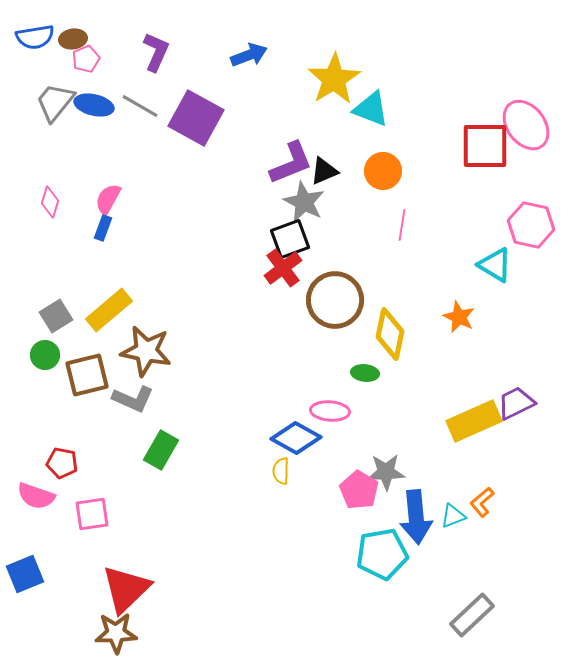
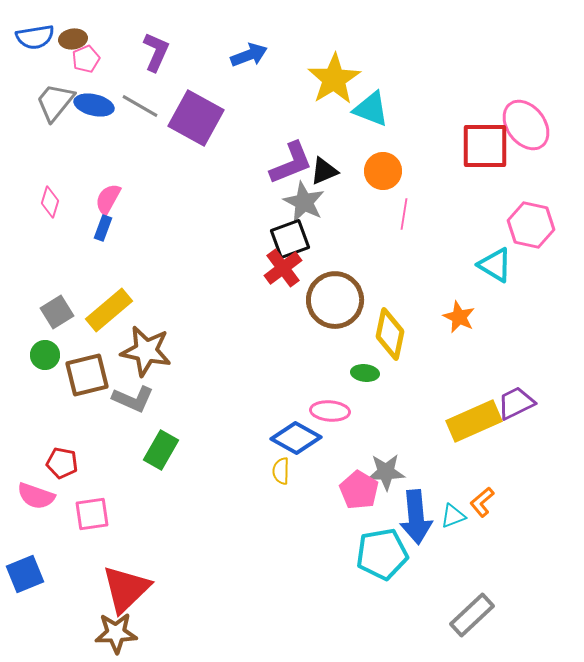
pink line at (402, 225): moved 2 px right, 11 px up
gray square at (56, 316): moved 1 px right, 4 px up
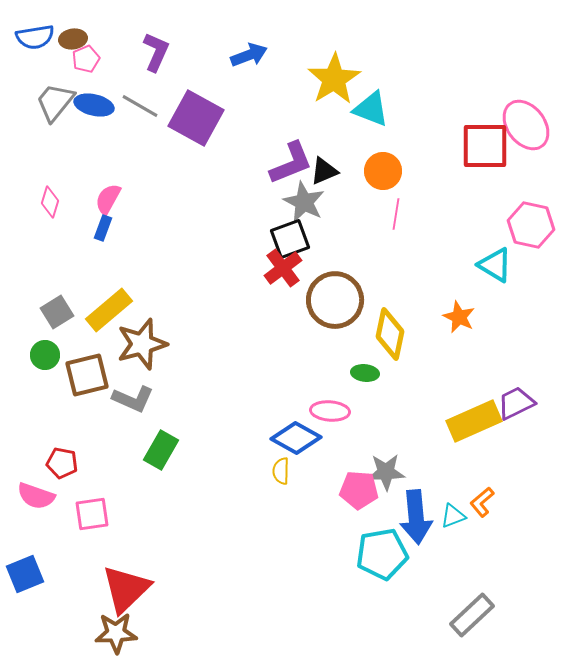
pink line at (404, 214): moved 8 px left
brown star at (146, 351): moved 4 px left, 7 px up; rotated 27 degrees counterclockwise
pink pentagon at (359, 490): rotated 27 degrees counterclockwise
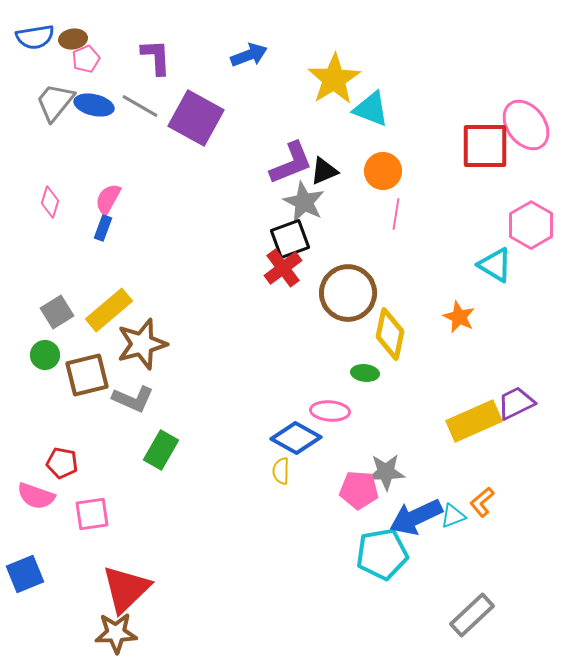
purple L-shape at (156, 52): moved 5 px down; rotated 27 degrees counterclockwise
pink hexagon at (531, 225): rotated 18 degrees clockwise
brown circle at (335, 300): moved 13 px right, 7 px up
blue arrow at (416, 517): rotated 70 degrees clockwise
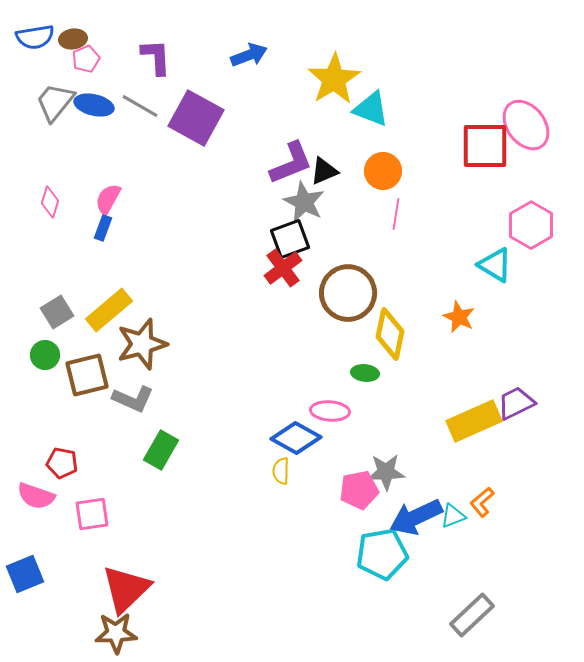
pink pentagon at (359, 490): rotated 15 degrees counterclockwise
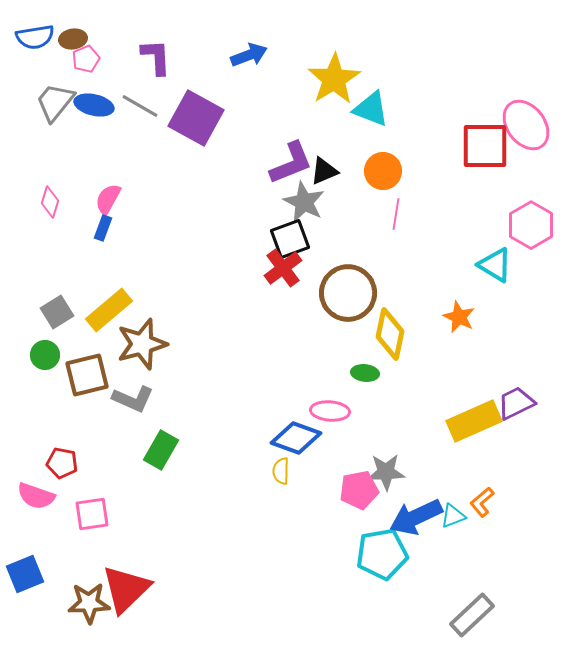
blue diamond at (296, 438): rotated 9 degrees counterclockwise
brown star at (116, 633): moved 27 px left, 30 px up
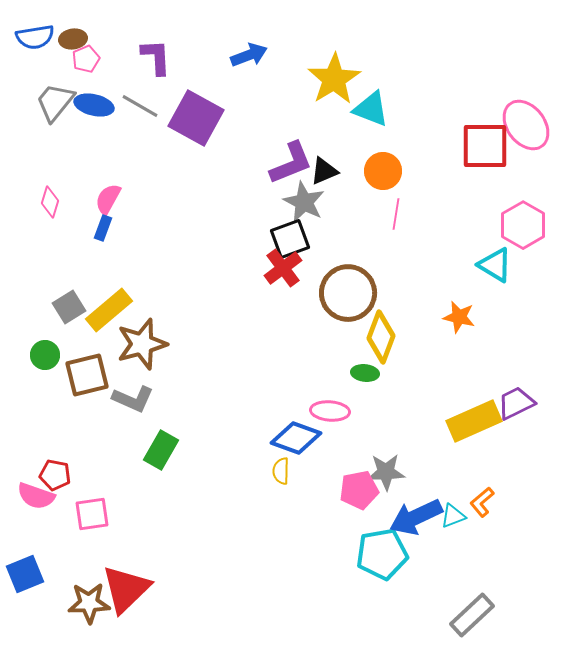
pink hexagon at (531, 225): moved 8 px left
gray square at (57, 312): moved 12 px right, 5 px up
orange star at (459, 317): rotated 12 degrees counterclockwise
yellow diamond at (390, 334): moved 9 px left, 3 px down; rotated 9 degrees clockwise
red pentagon at (62, 463): moved 7 px left, 12 px down
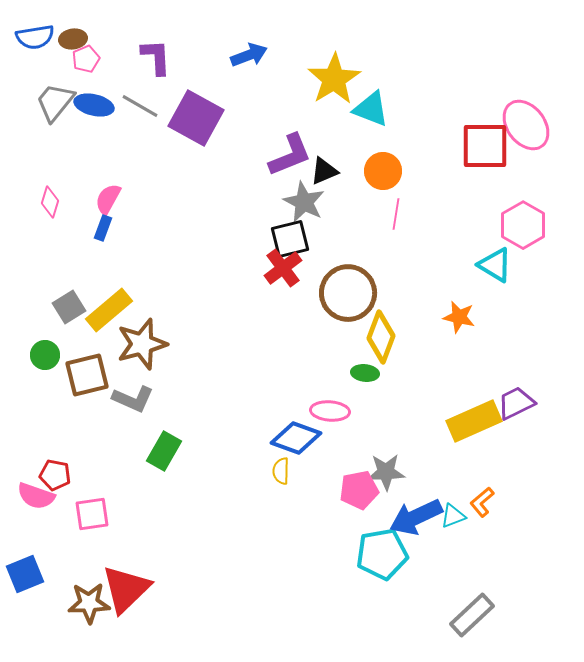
purple L-shape at (291, 163): moved 1 px left, 8 px up
black square at (290, 239): rotated 6 degrees clockwise
green rectangle at (161, 450): moved 3 px right, 1 px down
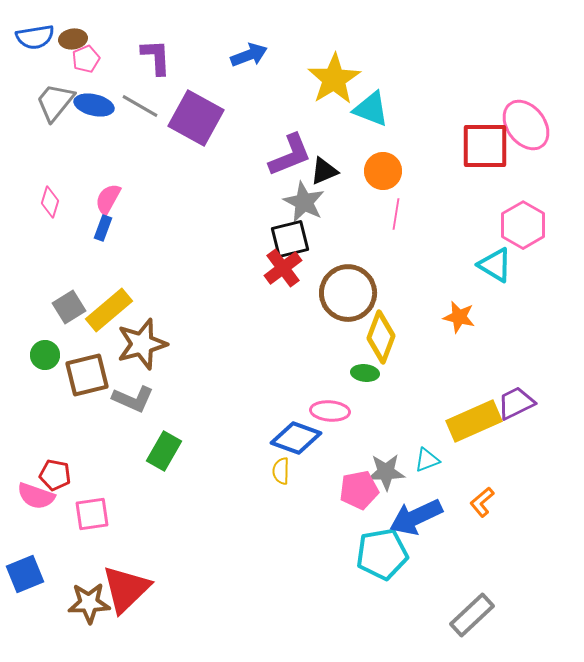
cyan triangle at (453, 516): moved 26 px left, 56 px up
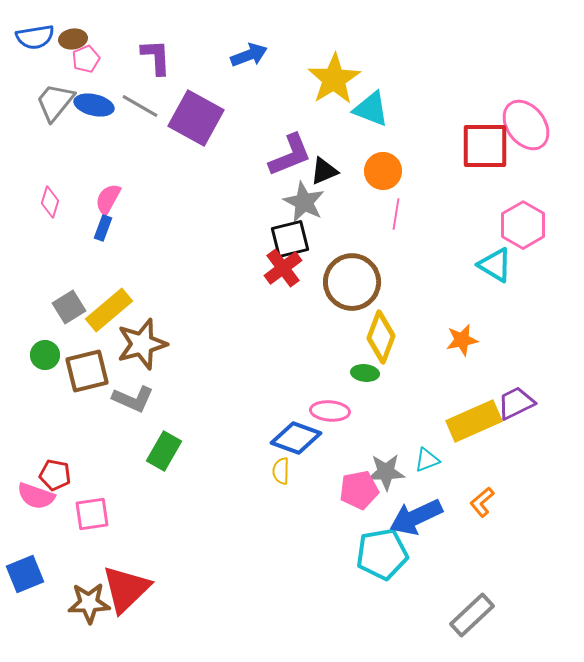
brown circle at (348, 293): moved 4 px right, 11 px up
orange star at (459, 317): moved 3 px right, 23 px down; rotated 24 degrees counterclockwise
brown square at (87, 375): moved 4 px up
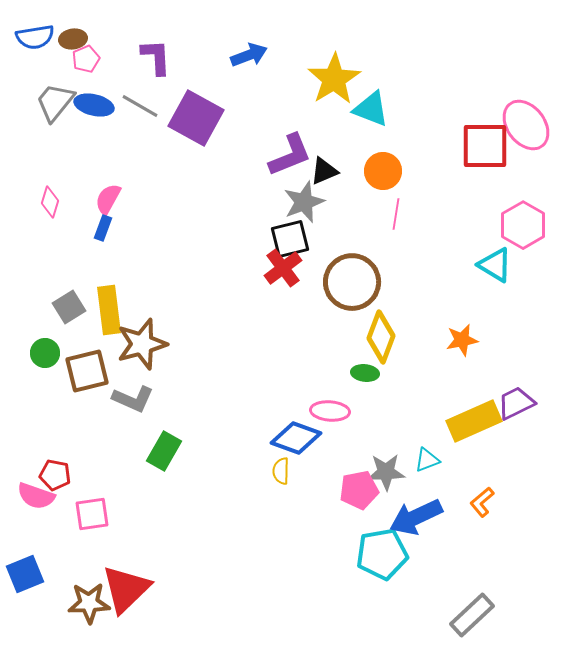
gray star at (304, 202): rotated 24 degrees clockwise
yellow rectangle at (109, 310): rotated 57 degrees counterclockwise
green circle at (45, 355): moved 2 px up
